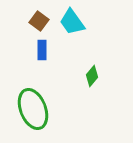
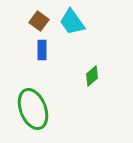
green diamond: rotated 10 degrees clockwise
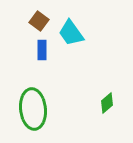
cyan trapezoid: moved 1 px left, 11 px down
green diamond: moved 15 px right, 27 px down
green ellipse: rotated 15 degrees clockwise
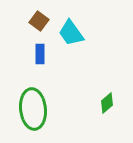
blue rectangle: moved 2 px left, 4 px down
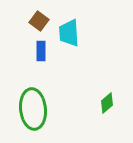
cyan trapezoid: moved 2 px left; rotated 32 degrees clockwise
blue rectangle: moved 1 px right, 3 px up
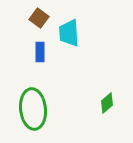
brown square: moved 3 px up
blue rectangle: moved 1 px left, 1 px down
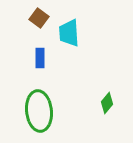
blue rectangle: moved 6 px down
green diamond: rotated 10 degrees counterclockwise
green ellipse: moved 6 px right, 2 px down
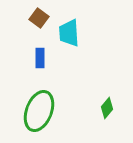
green diamond: moved 5 px down
green ellipse: rotated 27 degrees clockwise
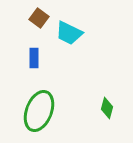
cyan trapezoid: rotated 60 degrees counterclockwise
blue rectangle: moved 6 px left
green diamond: rotated 25 degrees counterclockwise
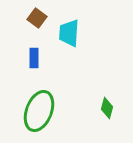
brown square: moved 2 px left
cyan trapezoid: rotated 68 degrees clockwise
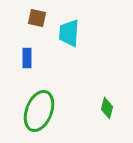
brown square: rotated 24 degrees counterclockwise
blue rectangle: moved 7 px left
